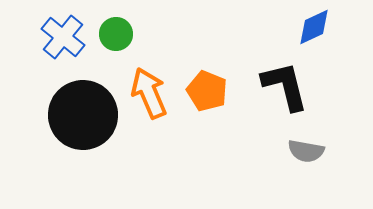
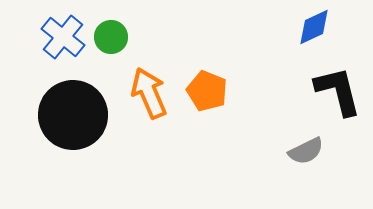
green circle: moved 5 px left, 3 px down
black L-shape: moved 53 px right, 5 px down
black circle: moved 10 px left
gray semicircle: rotated 36 degrees counterclockwise
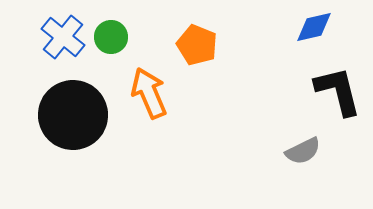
blue diamond: rotated 12 degrees clockwise
orange pentagon: moved 10 px left, 46 px up
gray semicircle: moved 3 px left
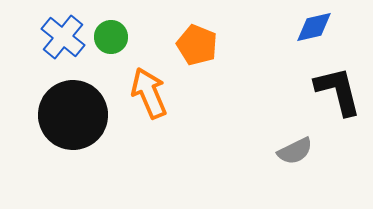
gray semicircle: moved 8 px left
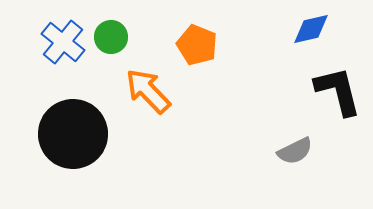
blue diamond: moved 3 px left, 2 px down
blue cross: moved 5 px down
orange arrow: moved 1 px left, 2 px up; rotated 21 degrees counterclockwise
black circle: moved 19 px down
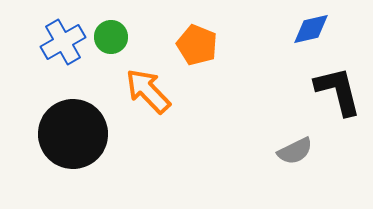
blue cross: rotated 21 degrees clockwise
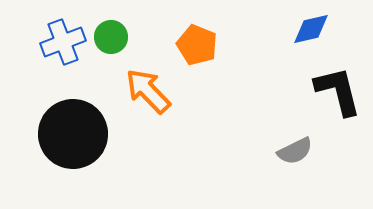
blue cross: rotated 9 degrees clockwise
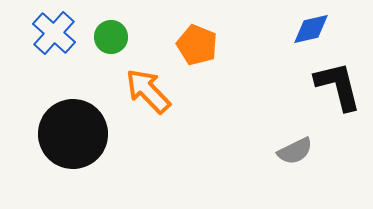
blue cross: moved 9 px left, 9 px up; rotated 27 degrees counterclockwise
black L-shape: moved 5 px up
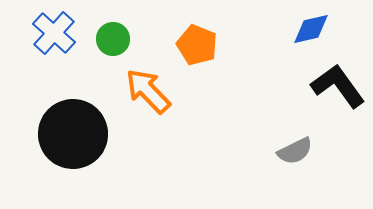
green circle: moved 2 px right, 2 px down
black L-shape: rotated 22 degrees counterclockwise
